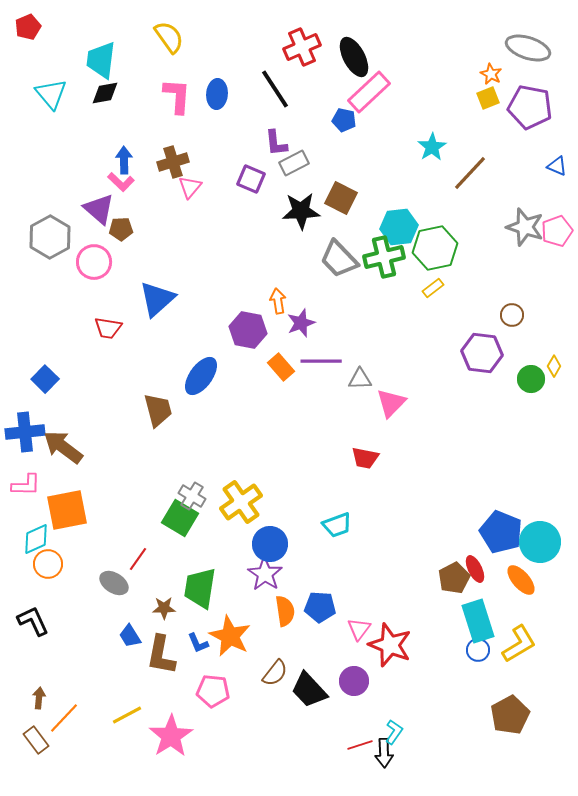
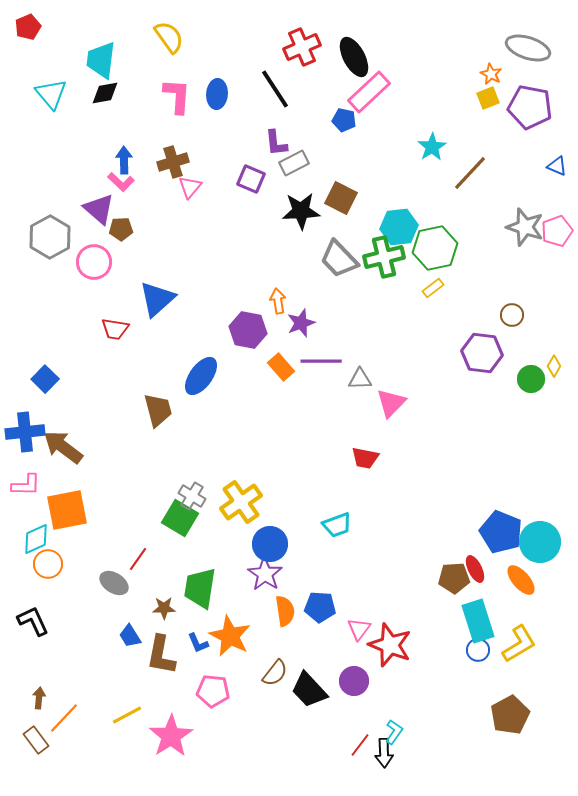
red trapezoid at (108, 328): moved 7 px right, 1 px down
brown pentagon at (454, 578): rotated 24 degrees clockwise
red line at (360, 745): rotated 35 degrees counterclockwise
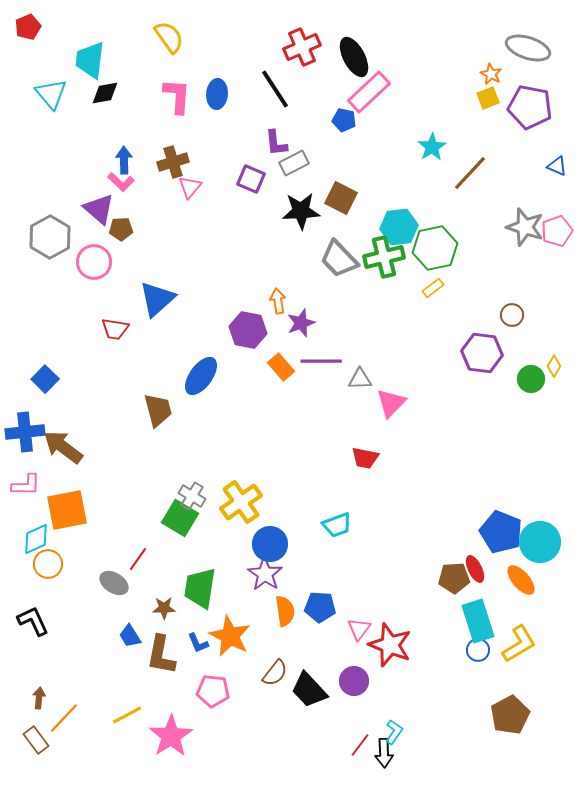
cyan trapezoid at (101, 60): moved 11 px left
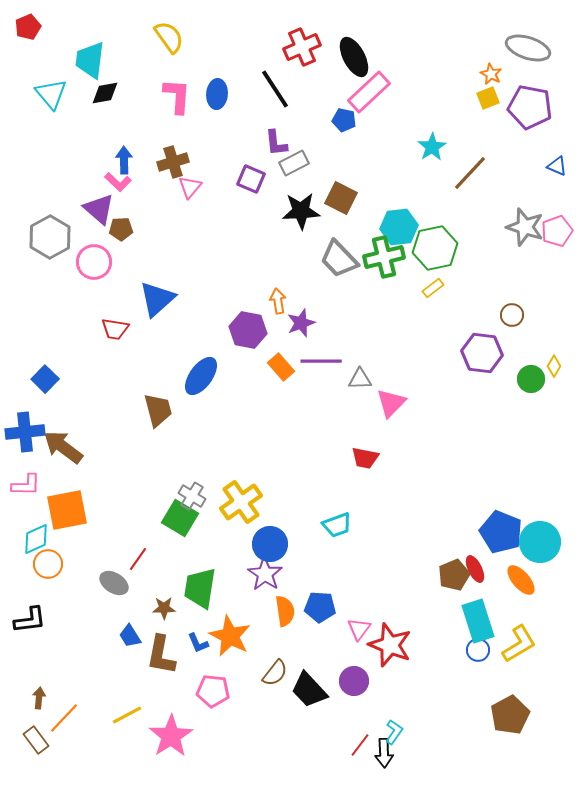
pink L-shape at (121, 182): moved 3 px left
brown pentagon at (454, 578): moved 3 px up; rotated 20 degrees counterclockwise
black L-shape at (33, 621): moved 3 px left, 1 px up; rotated 108 degrees clockwise
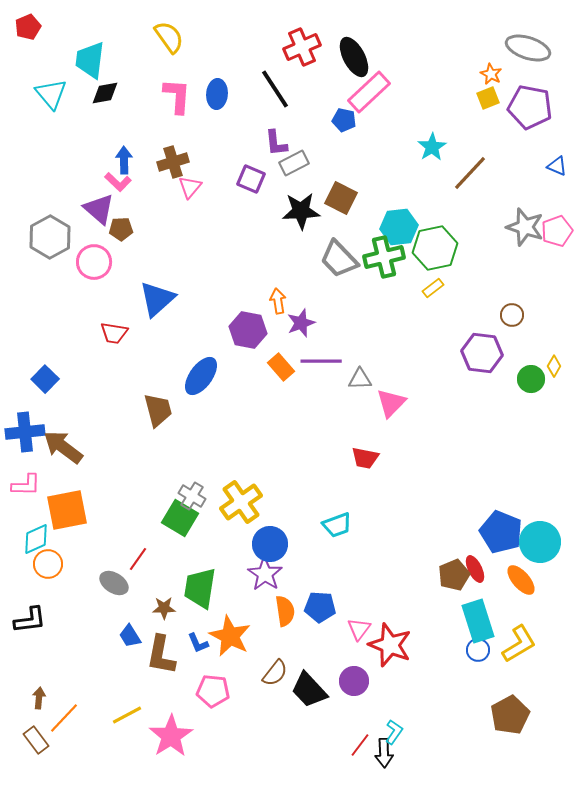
red trapezoid at (115, 329): moved 1 px left, 4 px down
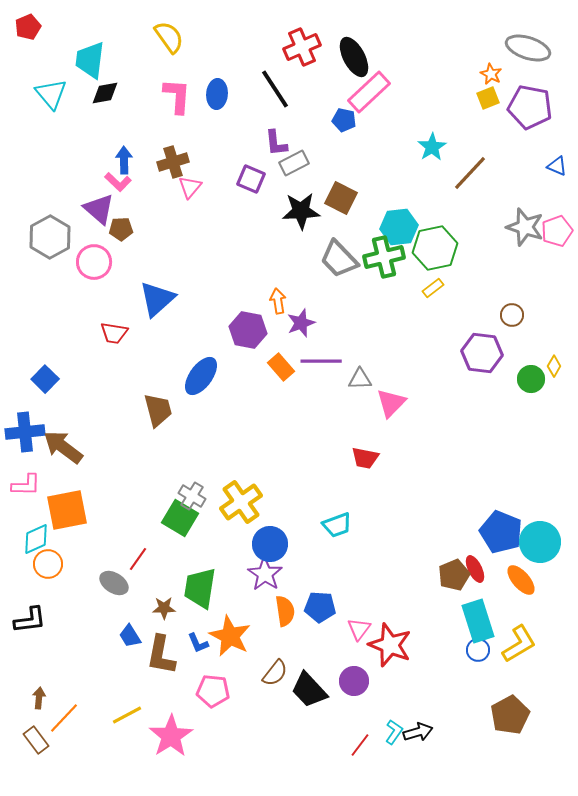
black arrow at (384, 753): moved 34 px right, 21 px up; rotated 104 degrees counterclockwise
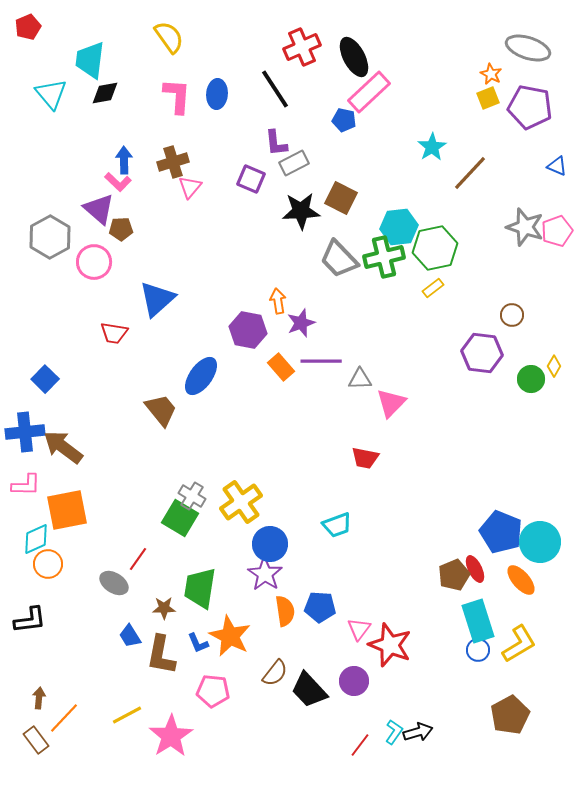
brown trapezoid at (158, 410): moved 3 px right; rotated 24 degrees counterclockwise
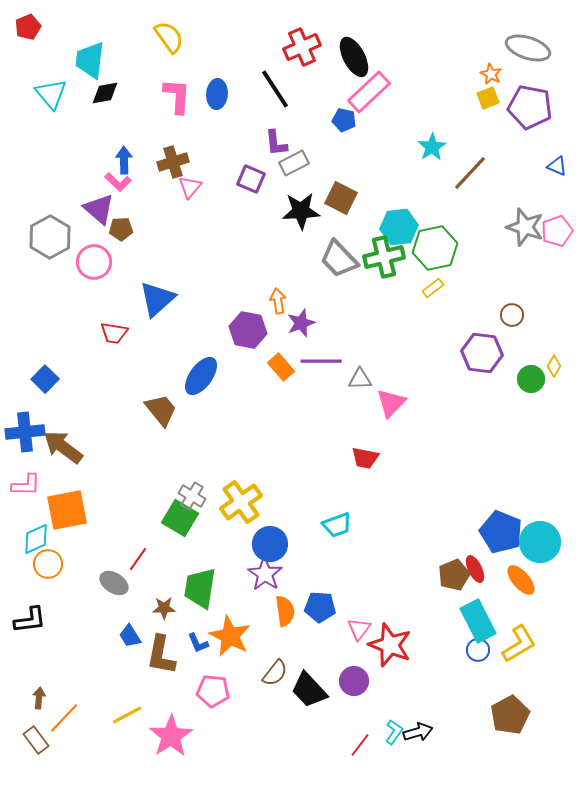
cyan rectangle at (478, 621): rotated 9 degrees counterclockwise
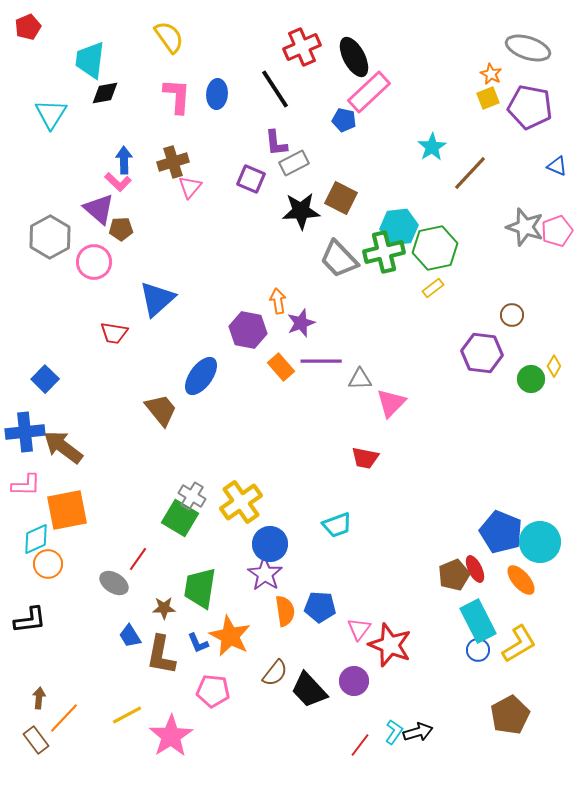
cyan triangle at (51, 94): moved 20 px down; rotated 12 degrees clockwise
green cross at (384, 257): moved 5 px up
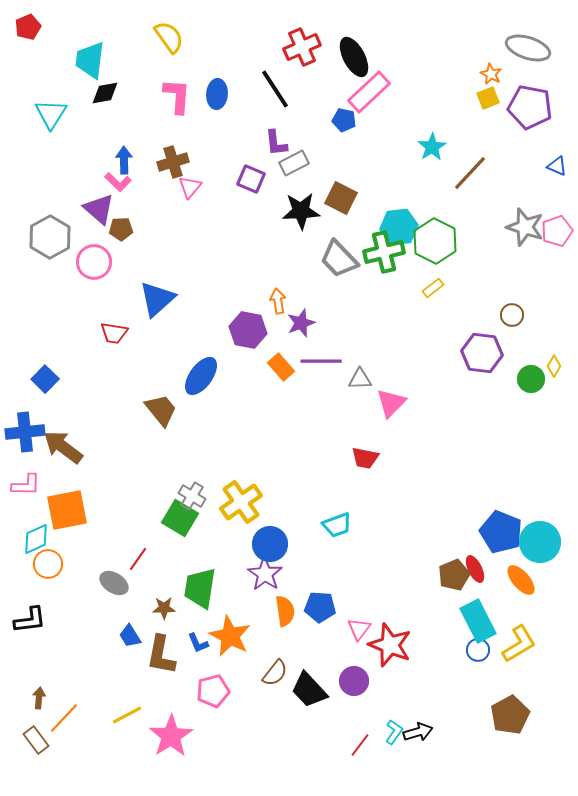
green hexagon at (435, 248): moved 7 px up; rotated 21 degrees counterclockwise
pink pentagon at (213, 691): rotated 20 degrees counterclockwise
